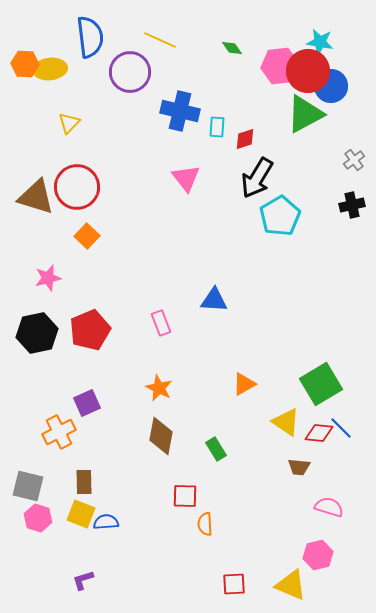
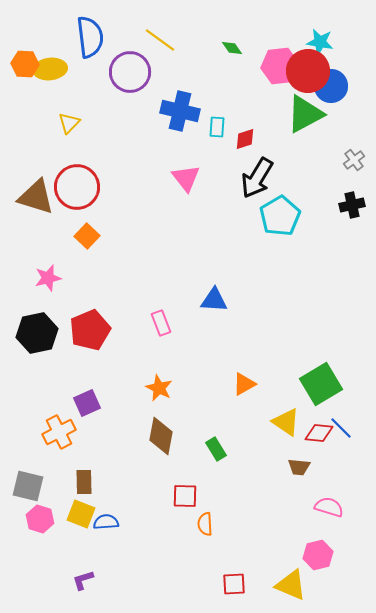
yellow line at (160, 40): rotated 12 degrees clockwise
pink hexagon at (38, 518): moved 2 px right, 1 px down
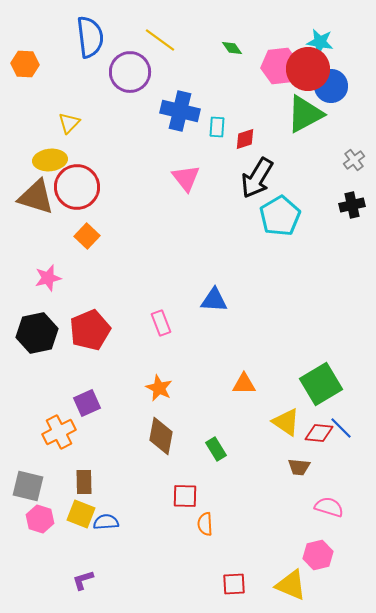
yellow ellipse at (50, 69): moved 91 px down
red circle at (308, 71): moved 2 px up
orange triangle at (244, 384): rotated 30 degrees clockwise
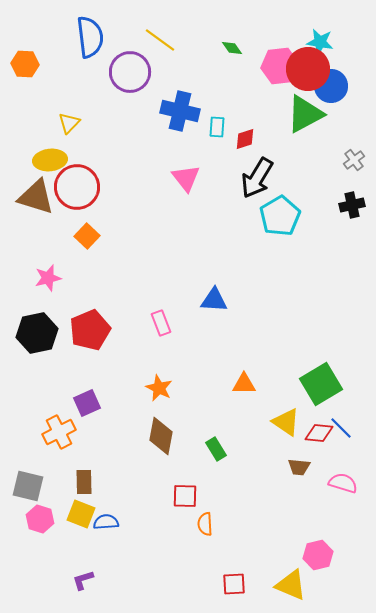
pink semicircle at (329, 507): moved 14 px right, 24 px up
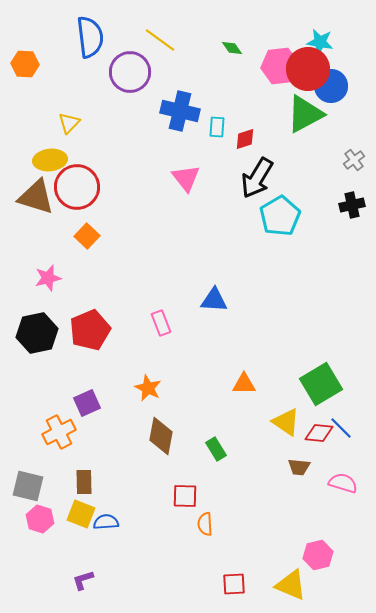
orange star at (159, 388): moved 11 px left
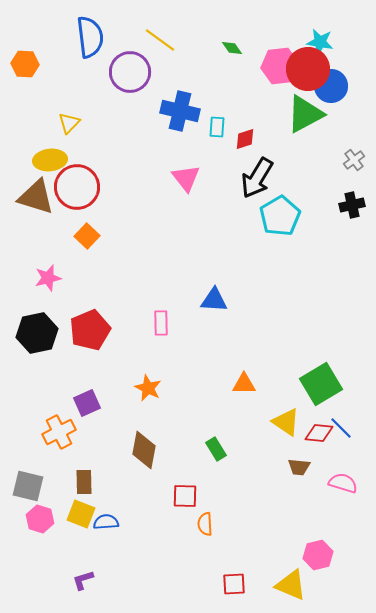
pink rectangle at (161, 323): rotated 20 degrees clockwise
brown diamond at (161, 436): moved 17 px left, 14 px down
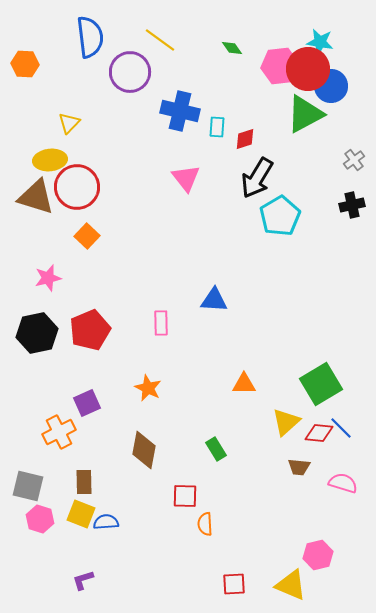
yellow triangle at (286, 422): rotated 44 degrees clockwise
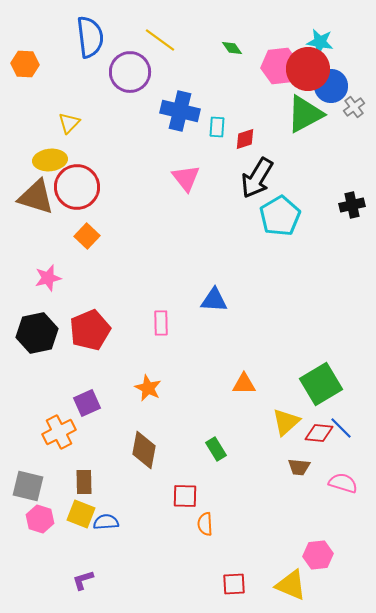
gray cross at (354, 160): moved 53 px up
pink hexagon at (318, 555): rotated 8 degrees clockwise
